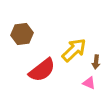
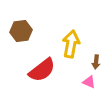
brown hexagon: moved 1 px left, 3 px up
yellow arrow: moved 3 px left, 6 px up; rotated 36 degrees counterclockwise
pink triangle: moved 1 px up
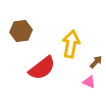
brown arrow: rotated 144 degrees counterclockwise
red semicircle: moved 2 px up
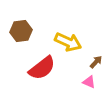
yellow arrow: moved 3 px left, 2 px up; rotated 104 degrees clockwise
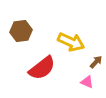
yellow arrow: moved 3 px right
pink triangle: moved 2 px left
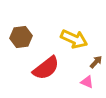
brown hexagon: moved 6 px down
yellow arrow: moved 3 px right, 3 px up
red semicircle: moved 4 px right
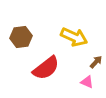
yellow arrow: moved 2 px up
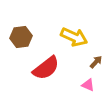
pink triangle: moved 1 px right, 3 px down
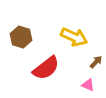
brown hexagon: rotated 25 degrees clockwise
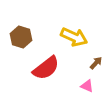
brown arrow: moved 1 px down
pink triangle: moved 1 px left, 1 px down
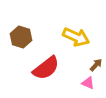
yellow arrow: moved 2 px right
brown arrow: moved 2 px down
pink triangle: moved 1 px right, 3 px up
